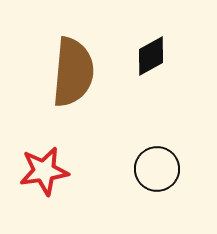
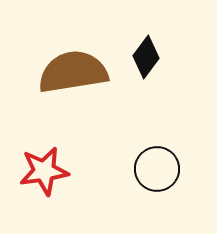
black diamond: moved 5 px left, 1 px down; rotated 24 degrees counterclockwise
brown semicircle: rotated 104 degrees counterclockwise
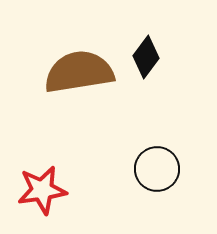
brown semicircle: moved 6 px right
red star: moved 2 px left, 19 px down
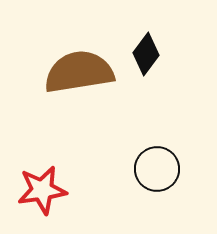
black diamond: moved 3 px up
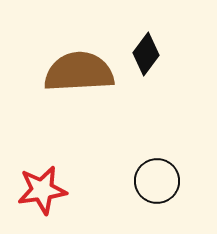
brown semicircle: rotated 6 degrees clockwise
black circle: moved 12 px down
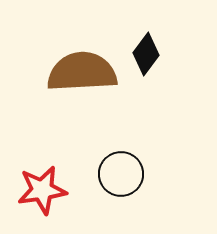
brown semicircle: moved 3 px right
black circle: moved 36 px left, 7 px up
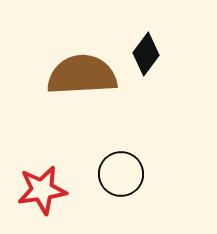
brown semicircle: moved 3 px down
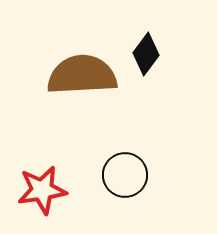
black circle: moved 4 px right, 1 px down
